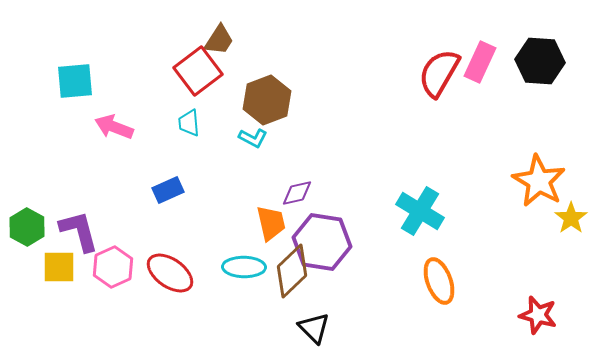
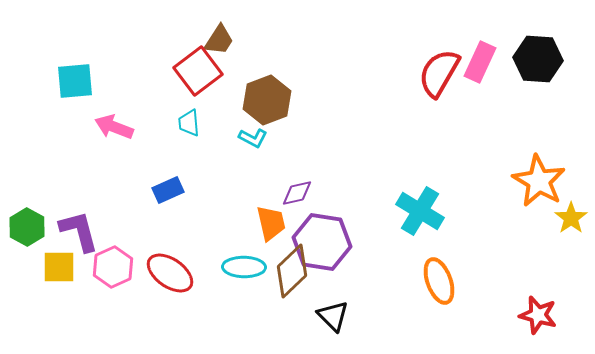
black hexagon: moved 2 px left, 2 px up
black triangle: moved 19 px right, 12 px up
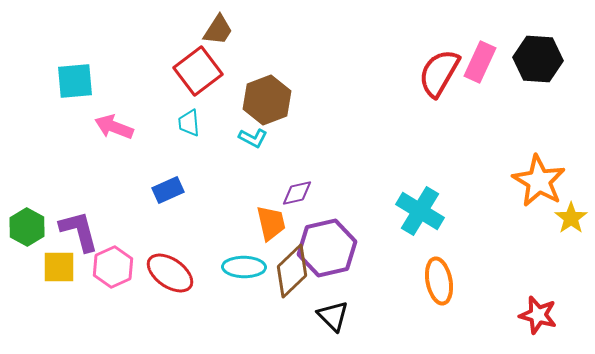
brown trapezoid: moved 1 px left, 10 px up
purple hexagon: moved 5 px right, 6 px down; rotated 22 degrees counterclockwise
orange ellipse: rotated 9 degrees clockwise
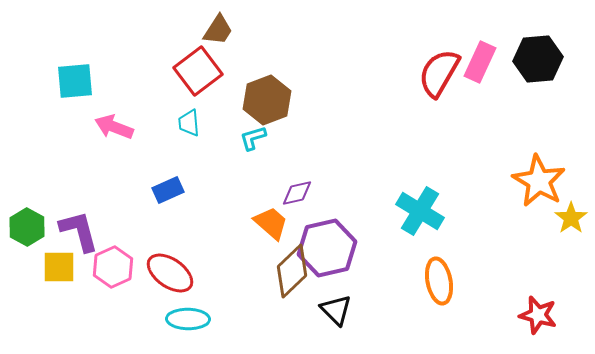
black hexagon: rotated 9 degrees counterclockwise
cyan L-shape: rotated 136 degrees clockwise
orange trapezoid: rotated 36 degrees counterclockwise
cyan ellipse: moved 56 px left, 52 px down
black triangle: moved 3 px right, 6 px up
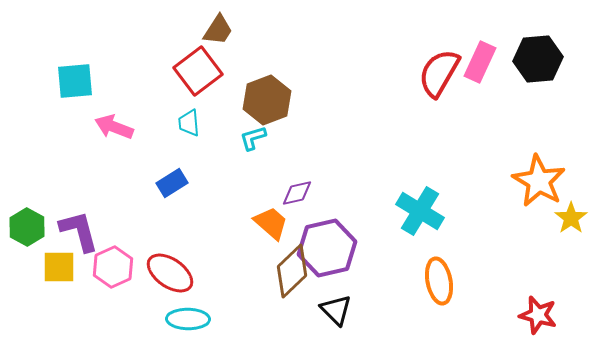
blue rectangle: moved 4 px right, 7 px up; rotated 8 degrees counterclockwise
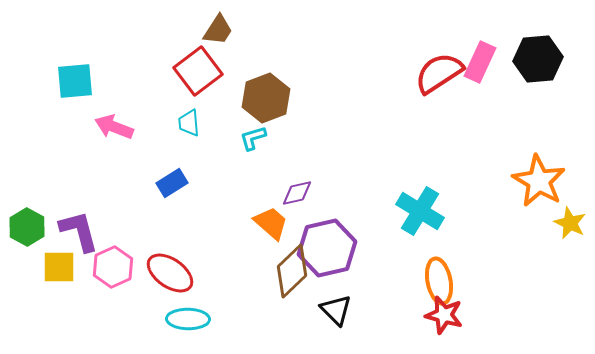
red semicircle: rotated 27 degrees clockwise
brown hexagon: moved 1 px left, 2 px up
yellow star: moved 1 px left, 5 px down; rotated 12 degrees counterclockwise
red star: moved 94 px left
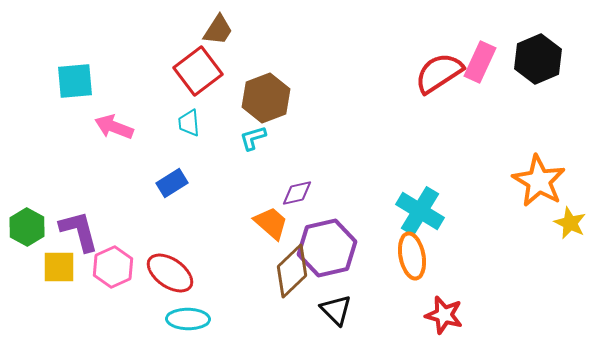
black hexagon: rotated 18 degrees counterclockwise
orange ellipse: moved 27 px left, 25 px up
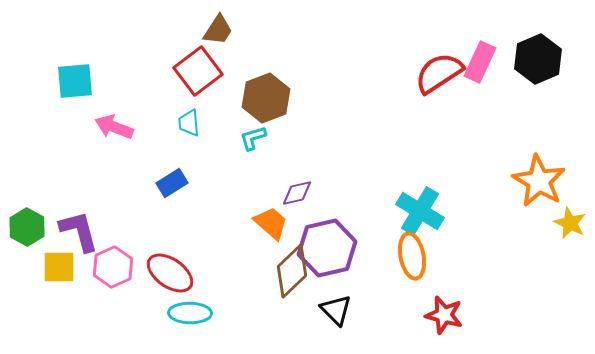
cyan ellipse: moved 2 px right, 6 px up
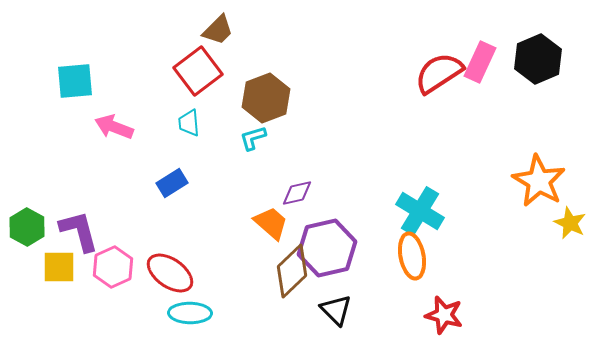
brown trapezoid: rotated 12 degrees clockwise
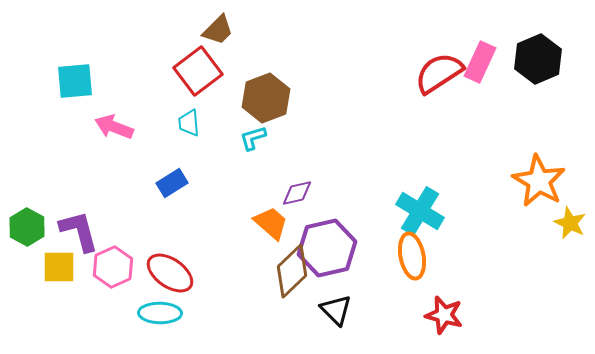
cyan ellipse: moved 30 px left
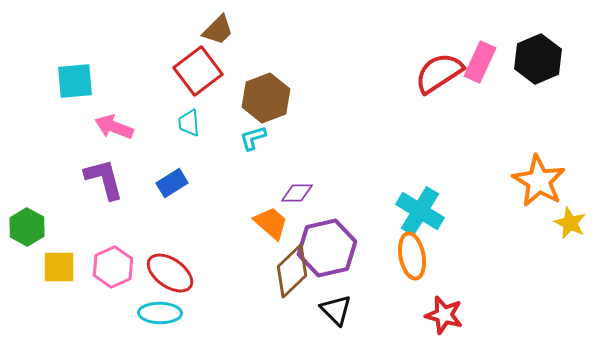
purple diamond: rotated 12 degrees clockwise
purple L-shape: moved 25 px right, 52 px up
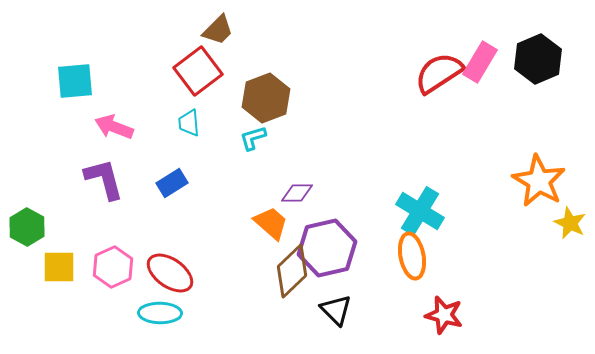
pink rectangle: rotated 6 degrees clockwise
